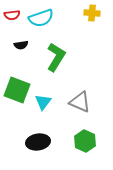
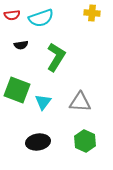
gray triangle: rotated 20 degrees counterclockwise
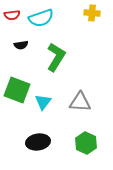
green hexagon: moved 1 px right, 2 px down
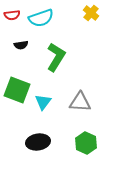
yellow cross: moved 1 px left; rotated 35 degrees clockwise
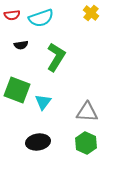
gray triangle: moved 7 px right, 10 px down
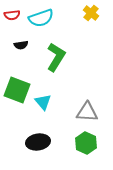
cyan triangle: rotated 18 degrees counterclockwise
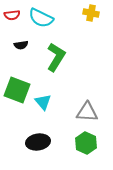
yellow cross: rotated 28 degrees counterclockwise
cyan semicircle: rotated 45 degrees clockwise
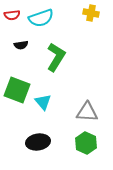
cyan semicircle: rotated 45 degrees counterclockwise
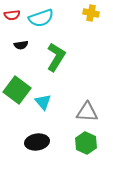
green square: rotated 16 degrees clockwise
black ellipse: moved 1 px left
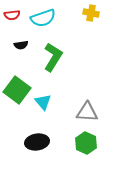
cyan semicircle: moved 2 px right
green L-shape: moved 3 px left
